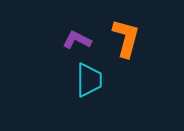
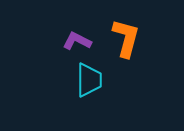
purple L-shape: moved 1 px down
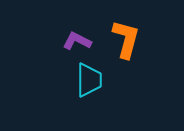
orange L-shape: moved 1 px down
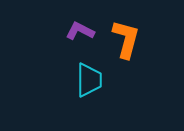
purple L-shape: moved 3 px right, 10 px up
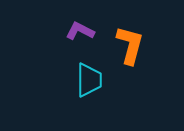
orange L-shape: moved 4 px right, 6 px down
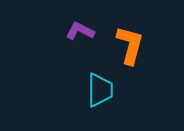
cyan trapezoid: moved 11 px right, 10 px down
